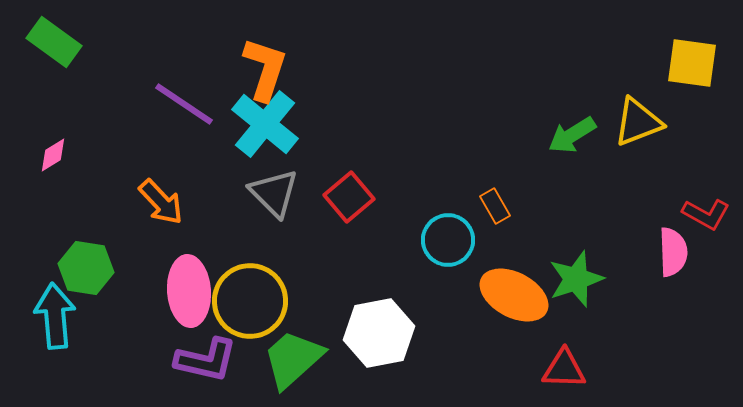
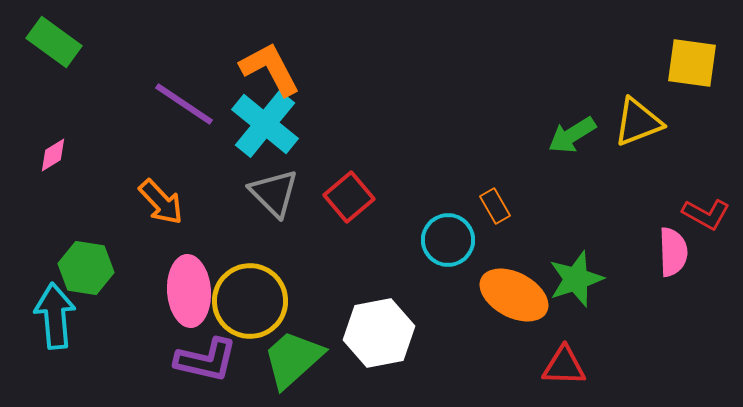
orange L-shape: moved 5 px right; rotated 46 degrees counterclockwise
red triangle: moved 3 px up
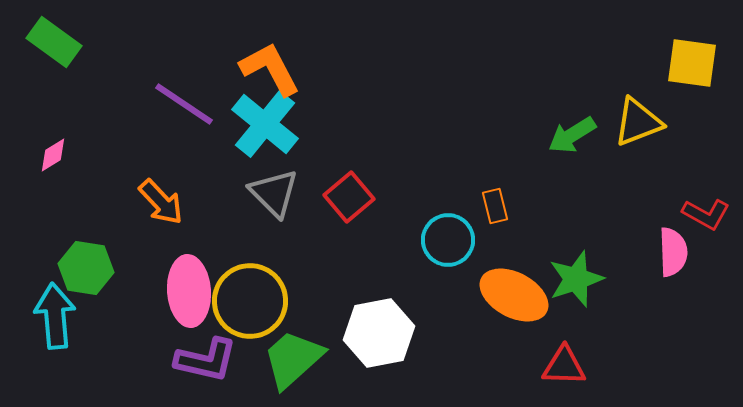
orange rectangle: rotated 16 degrees clockwise
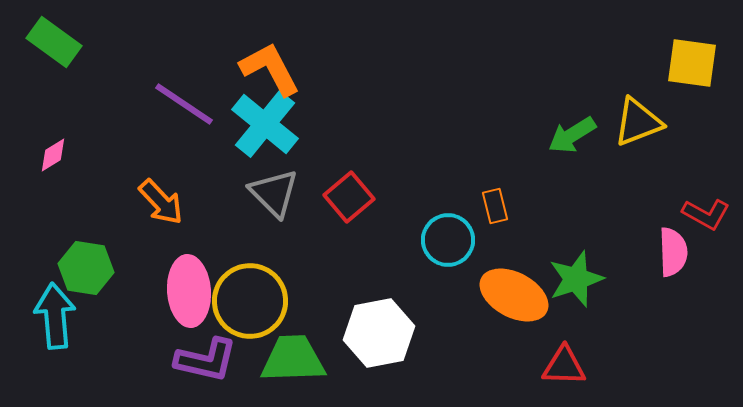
green trapezoid: rotated 40 degrees clockwise
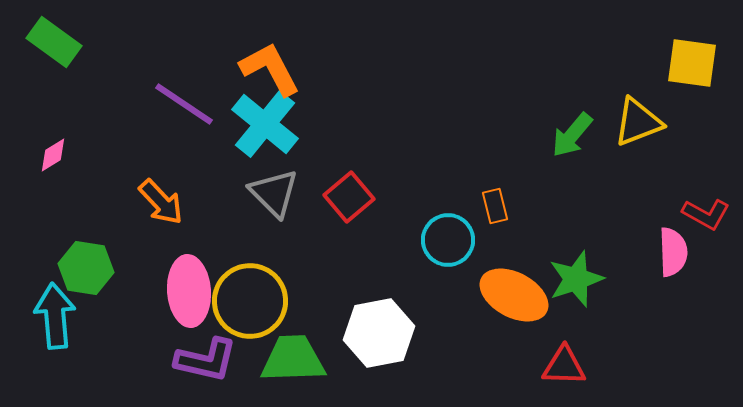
green arrow: rotated 18 degrees counterclockwise
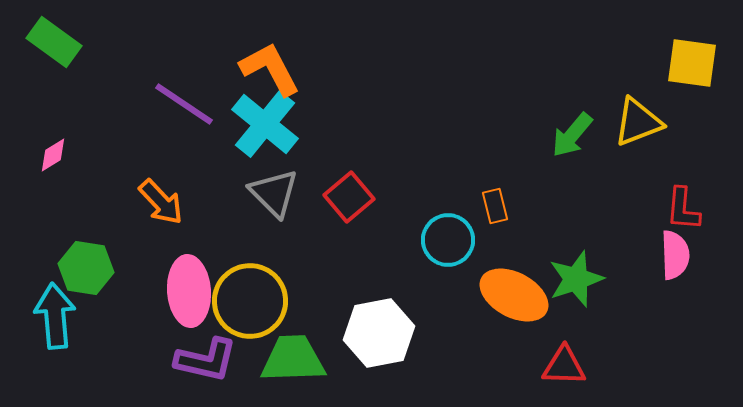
red L-shape: moved 23 px left, 5 px up; rotated 66 degrees clockwise
pink semicircle: moved 2 px right, 3 px down
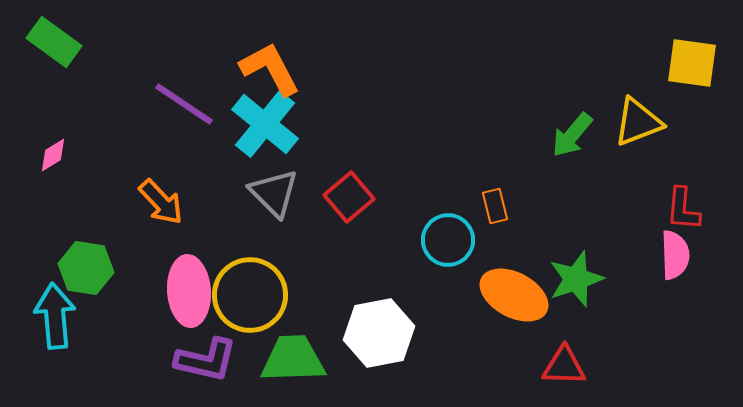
yellow circle: moved 6 px up
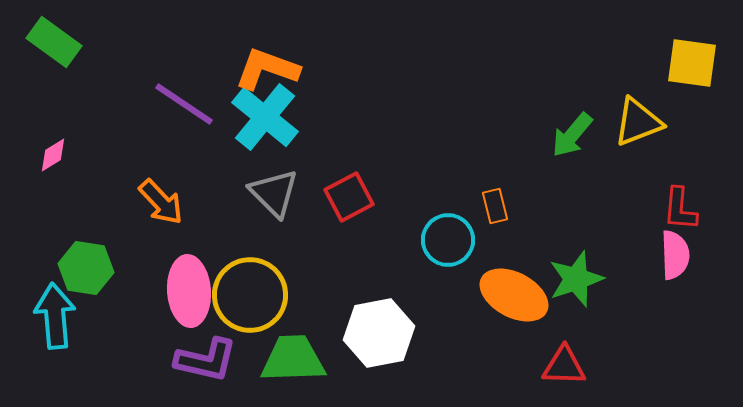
orange L-shape: moved 3 px left; rotated 42 degrees counterclockwise
cyan cross: moved 7 px up
red square: rotated 12 degrees clockwise
red L-shape: moved 3 px left
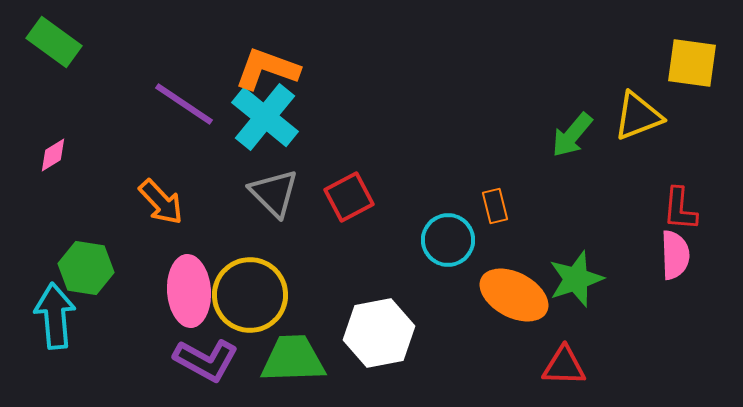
yellow triangle: moved 6 px up
purple L-shape: rotated 16 degrees clockwise
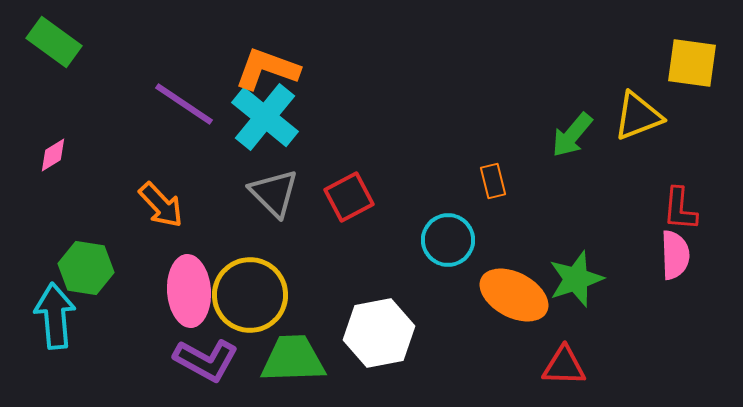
orange arrow: moved 3 px down
orange rectangle: moved 2 px left, 25 px up
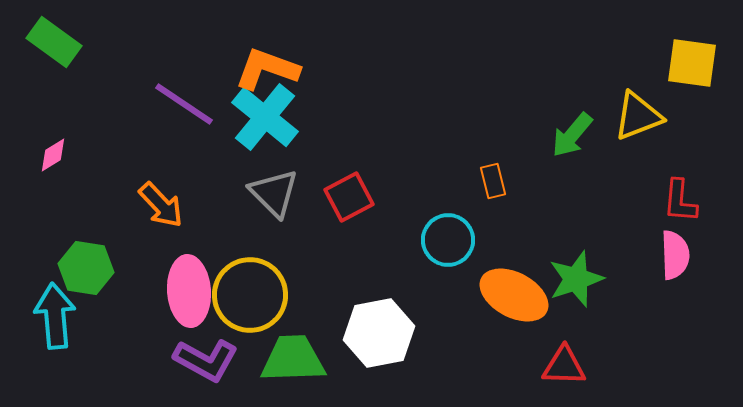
red L-shape: moved 8 px up
